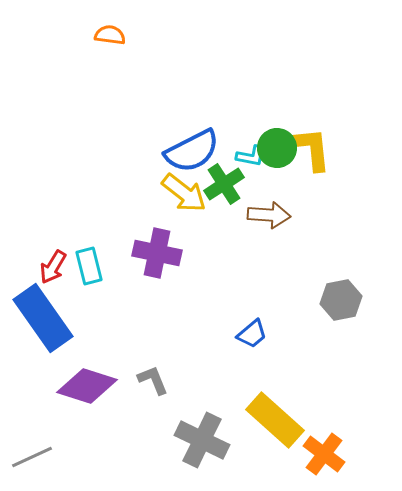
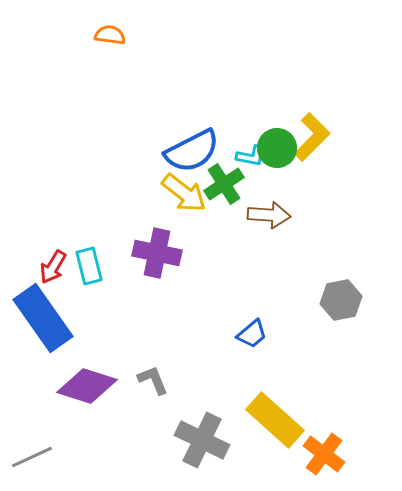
yellow L-shape: moved 12 px up; rotated 51 degrees clockwise
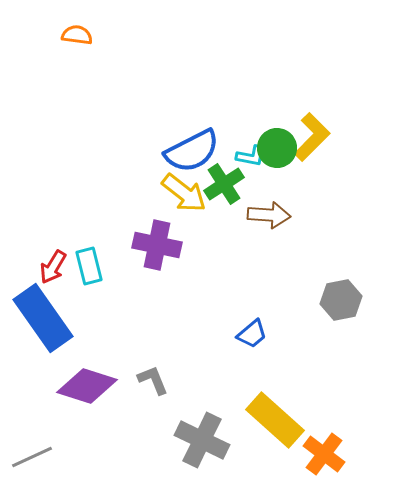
orange semicircle: moved 33 px left
purple cross: moved 8 px up
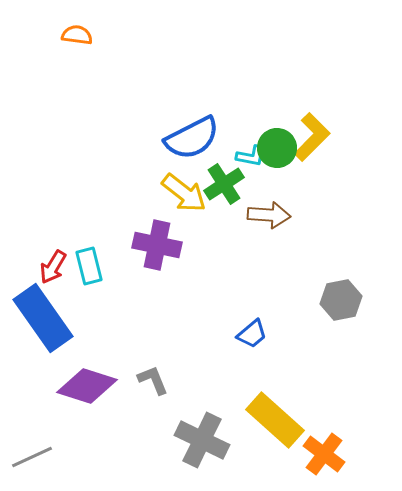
blue semicircle: moved 13 px up
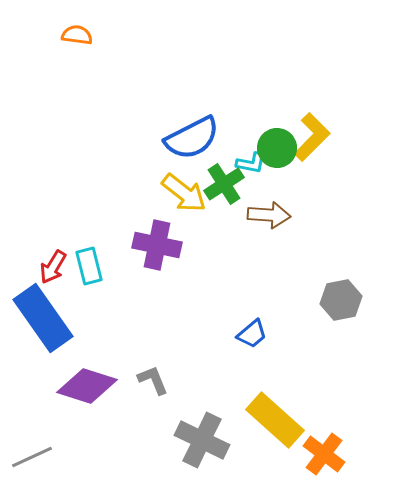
cyan L-shape: moved 7 px down
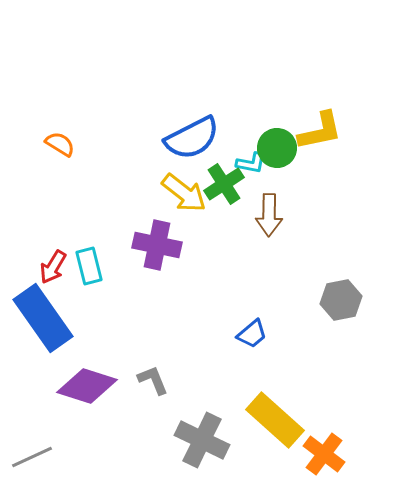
orange semicircle: moved 17 px left, 109 px down; rotated 24 degrees clockwise
yellow L-shape: moved 8 px right, 6 px up; rotated 33 degrees clockwise
brown arrow: rotated 87 degrees clockwise
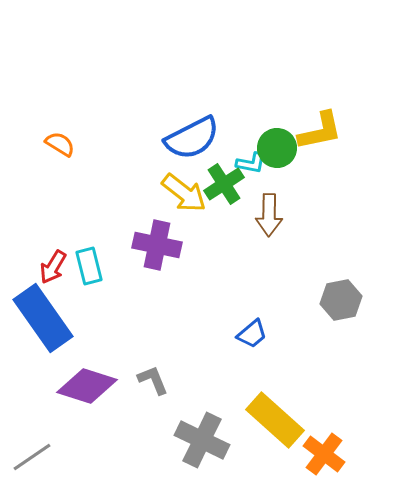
gray line: rotated 9 degrees counterclockwise
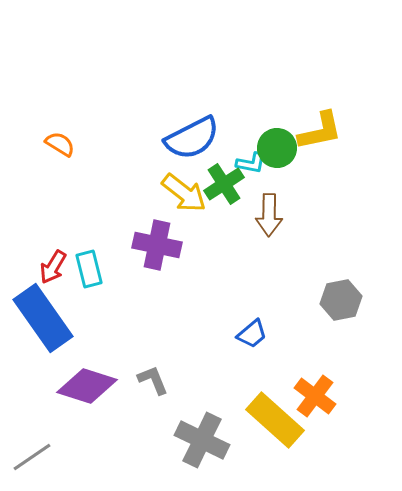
cyan rectangle: moved 3 px down
orange cross: moved 9 px left, 58 px up
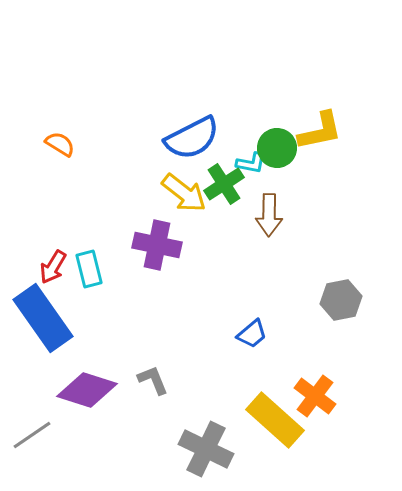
purple diamond: moved 4 px down
gray cross: moved 4 px right, 9 px down
gray line: moved 22 px up
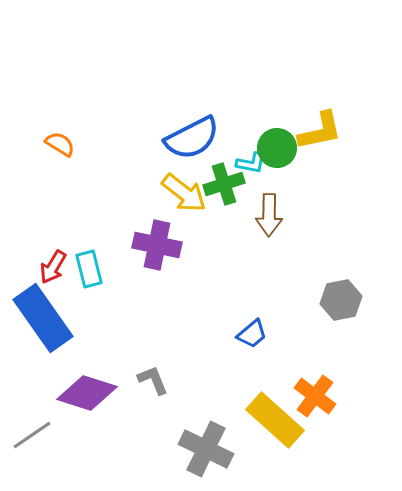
green cross: rotated 15 degrees clockwise
purple diamond: moved 3 px down
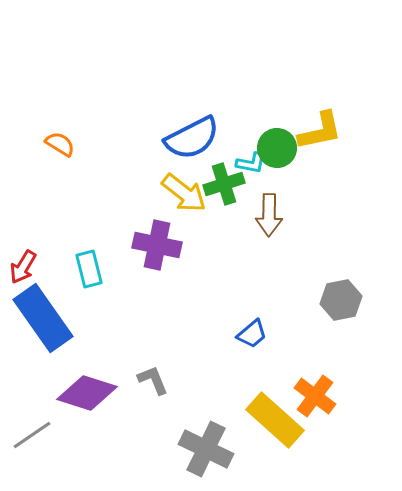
red arrow: moved 30 px left
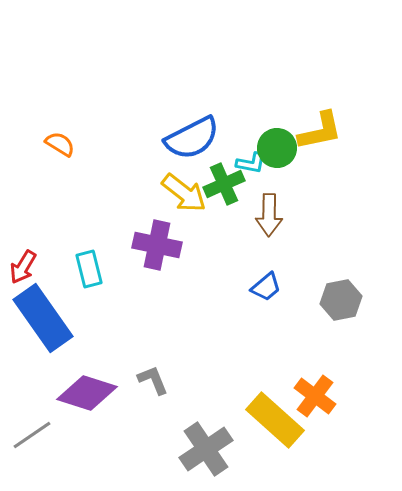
green cross: rotated 6 degrees counterclockwise
blue trapezoid: moved 14 px right, 47 px up
gray cross: rotated 30 degrees clockwise
